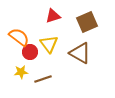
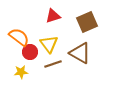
brown line: moved 10 px right, 15 px up
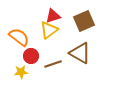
brown square: moved 3 px left, 1 px up
yellow triangle: moved 14 px up; rotated 30 degrees clockwise
red circle: moved 1 px right, 4 px down
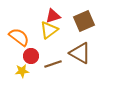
yellow star: moved 1 px right, 1 px up
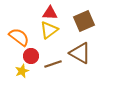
red triangle: moved 3 px left, 3 px up; rotated 21 degrees clockwise
yellow star: rotated 16 degrees counterclockwise
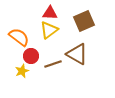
brown triangle: moved 3 px left, 1 px down
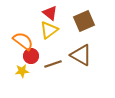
red triangle: rotated 35 degrees clockwise
orange semicircle: moved 4 px right, 4 px down
brown triangle: moved 4 px right, 1 px down
yellow star: rotated 16 degrees clockwise
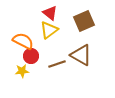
orange semicircle: rotated 10 degrees counterclockwise
brown line: moved 4 px right
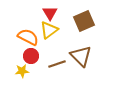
red triangle: rotated 21 degrees clockwise
orange semicircle: moved 5 px right, 4 px up
brown triangle: moved 1 px down; rotated 15 degrees clockwise
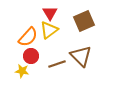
orange semicircle: rotated 105 degrees clockwise
yellow star: rotated 16 degrees clockwise
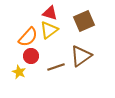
red triangle: rotated 42 degrees counterclockwise
brown triangle: rotated 40 degrees clockwise
brown line: moved 1 px left, 3 px down
yellow star: moved 3 px left, 1 px down; rotated 16 degrees clockwise
